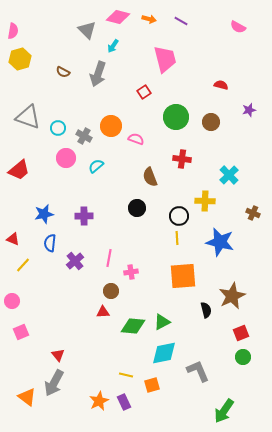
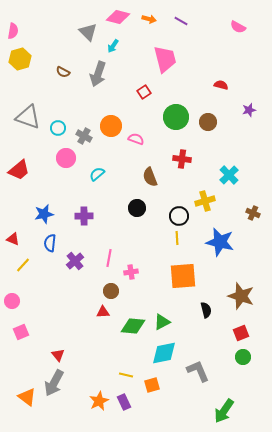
gray triangle at (87, 30): moved 1 px right, 2 px down
brown circle at (211, 122): moved 3 px left
cyan semicircle at (96, 166): moved 1 px right, 8 px down
yellow cross at (205, 201): rotated 18 degrees counterclockwise
brown star at (232, 296): moved 9 px right; rotated 28 degrees counterclockwise
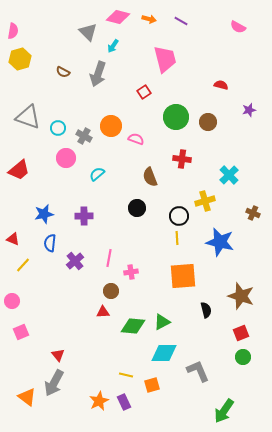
cyan diamond at (164, 353): rotated 12 degrees clockwise
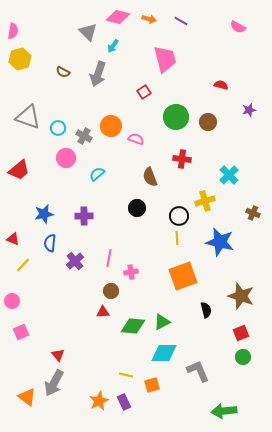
orange square at (183, 276): rotated 16 degrees counterclockwise
green arrow at (224, 411): rotated 50 degrees clockwise
